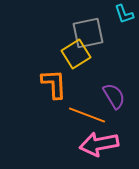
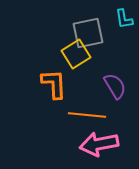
cyan L-shape: moved 5 px down; rotated 10 degrees clockwise
purple semicircle: moved 1 px right, 10 px up
orange line: rotated 15 degrees counterclockwise
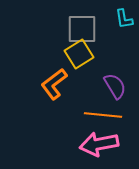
gray square: moved 6 px left, 4 px up; rotated 12 degrees clockwise
yellow square: moved 3 px right
orange L-shape: rotated 124 degrees counterclockwise
orange line: moved 16 px right
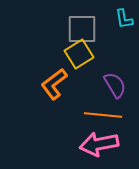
purple semicircle: moved 1 px up
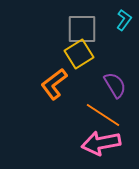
cyan L-shape: moved 1 px down; rotated 135 degrees counterclockwise
orange line: rotated 27 degrees clockwise
pink arrow: moved 2 px right, 1 px up
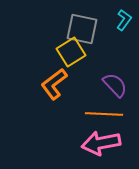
gray square: rotated 12 degrees clockwise
yellow square: moved 8 px left, 2 px up
purple semicircle: rotated 12 degrees counterclockwise
orange line: moved 1 px right, 1 px up; rotated 30 degrees counterclockwise
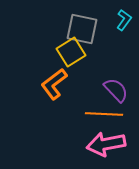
purple semicircle: moved 1 px right, 5 px down
pink arrow: moved 5 px right, 1 px down
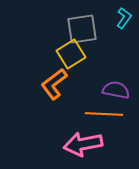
cyan L-shape: moved 2 px up
gray square: rotated 20 degrees counterclockwise
yellow square: moved 2 px down
purple semicircle: rotated 36 degrees counterclockwise
pink arrow: moved 23 px left
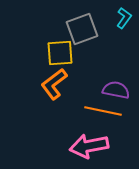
gray square: rotated 12 degrees counterclockwise
yellow square: moved 11 px left, 1 px up; rotated 28 degrees clockwise
orange line: moved 1 px left, 3 px up; rotated 9 degrees clockwise
pink arrow: moved 6 px right, 2 px down
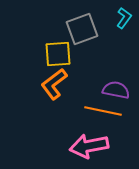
yellow square: moved 2 px left, 1 px down
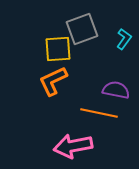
cyan L-shape: moved 21 px down
yellow square: moved 5 px up
orange L-shape: moved 1 px left, 3 px up; rotated 12 degrees clockwise
orange line: moved 4 px left, 2 px down
pink arrow: moved 16 px left
